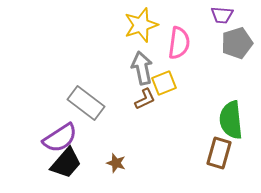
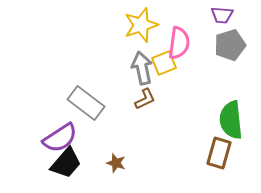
gray pentagon: moved 7 px left, 2 px down
yellow square: moved 20 px up
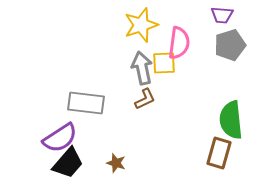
yellow square: rotated 20 degrees clockwise
gray rectangle: rotated 30 degrees counterclockwise
black trapezoid: moved 2 px right
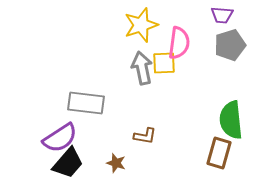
brown L-shape: moved 37 px down; rotated 35 degrees clockwise
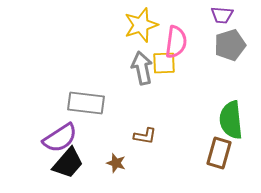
pink semicircle: moved 3 px left, 1 px up
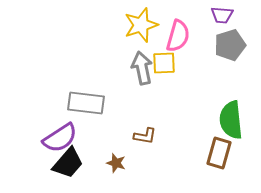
pink semicircle: moved 2 px right, 6 px up; rotated 8 degrees clockwise
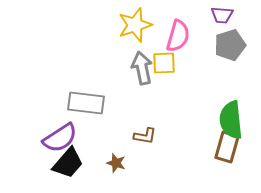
yellow star: moved 6 px left
brown rectangle: moved 8 px right, 6 px up
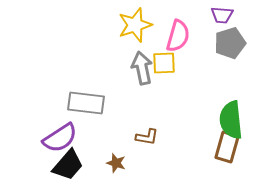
gray pentagon: moved 2 px up
brown L-shape: moved 2 px right, 1 px down
black trapezoid: moved 2 px down
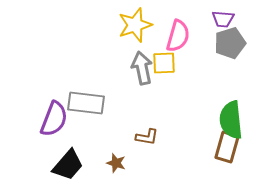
purple trapezoid: moved 1 px right, 4 px down
purple semicircle: moved 6 px left, 19 px up; rotated 36 degrees counterclockwise
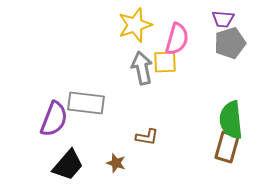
pink semicircle: moved 1 px left, 3 px down
yellow square: moved 1 px right, 1 px up
